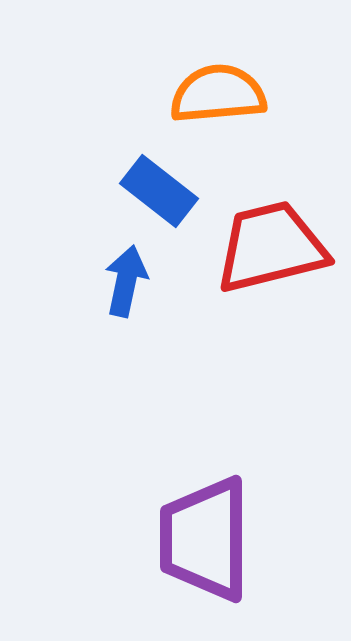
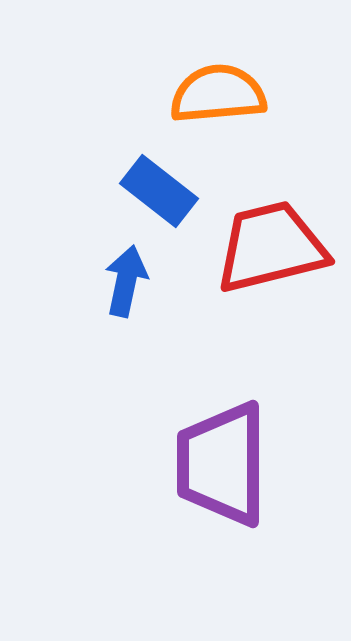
purple trapezoid: moved 17 px right, 75 px up
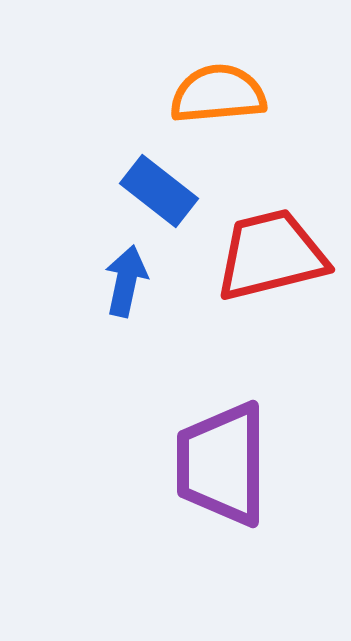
red trapezoid: moved 8 px down
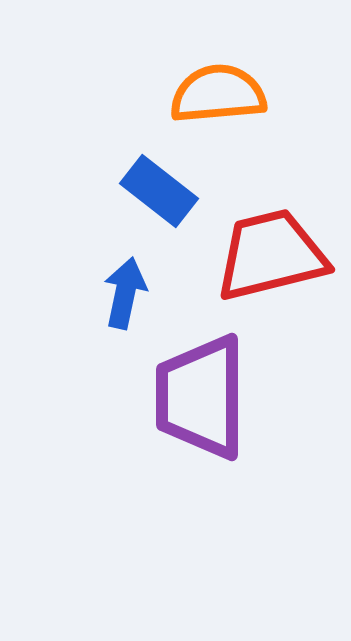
blue arrow: moved 1 px left, 12 px down
purple trapezoid: moved 21 px left, 67 px up
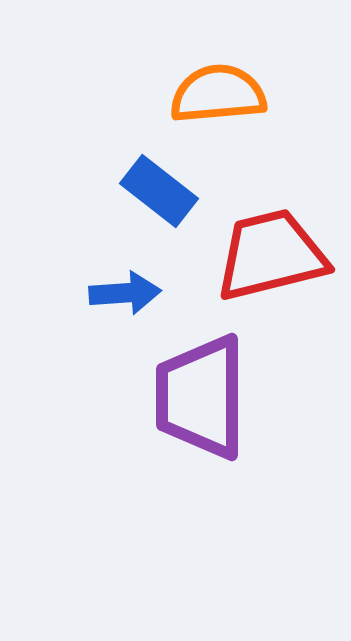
blue arrow: rotated 74 degrees clockwise
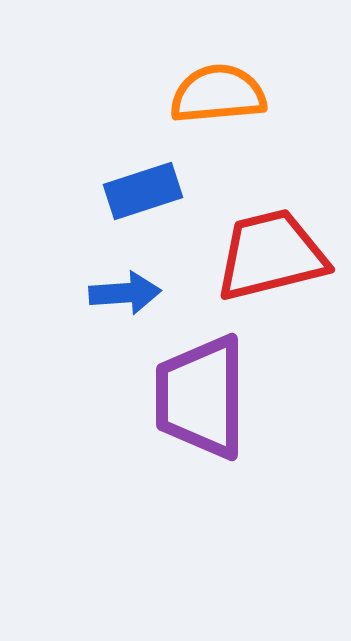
blue rectangle: moved 16 px left; rotated 56 degrees counterclockwise
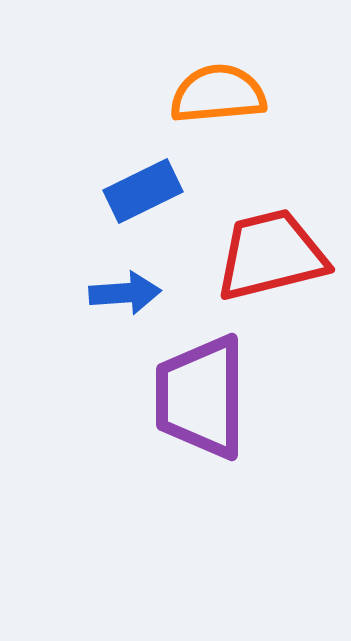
blue rectangle: rotated 8 degrees counterclockwise
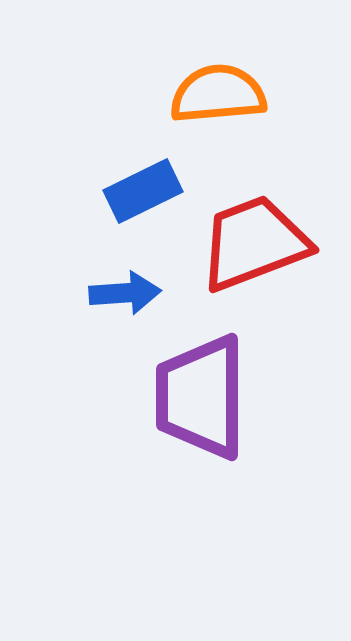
red trapezoid: moved 17 px left, 12 px up; rotated 7 degrees counterclockwise
